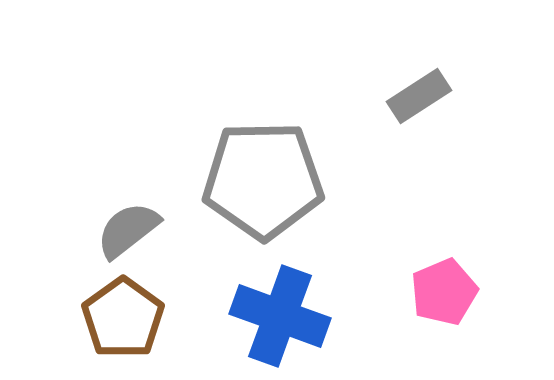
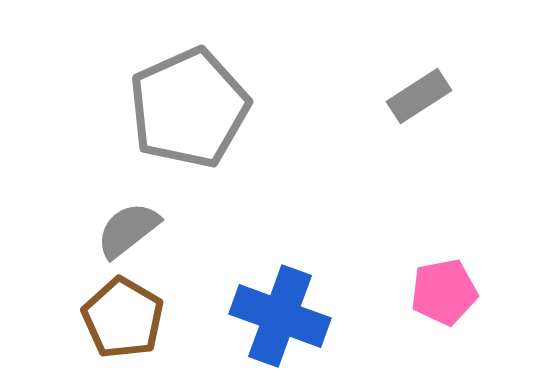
gray pentagon: moved 74 px left, 72 px up; rotated 23 degrees counterclockwise
pink pentagon: rotated 12 degrees clockwise
brown pentagon: rotated 6 degrees counterclockwise
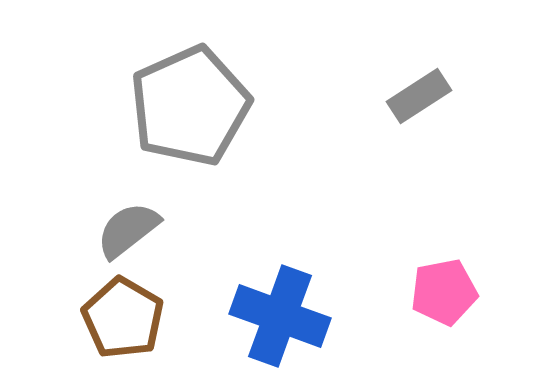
gray pentagon: moved 1 px right, 2 px up
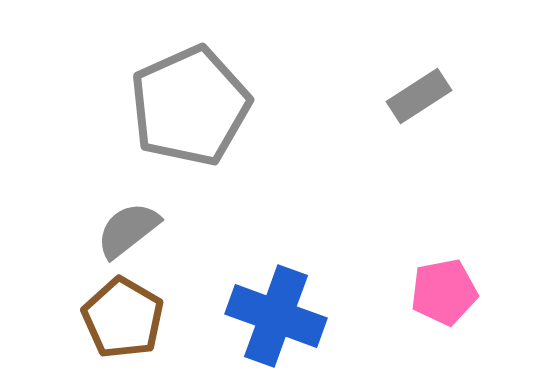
blue cross: moved 4 px left
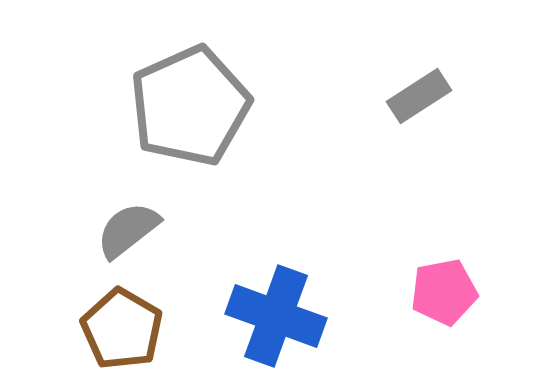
brown pentagon: moved 1 px left, 11 px down
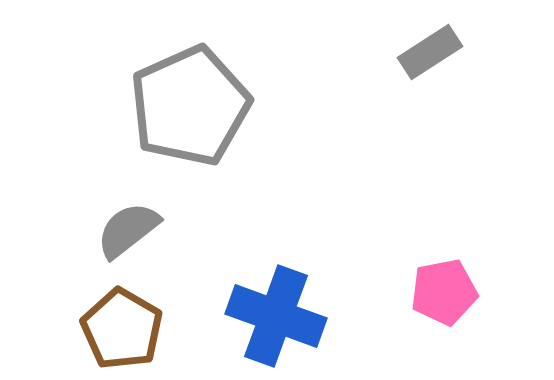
gray rectangle: moved 11 px right, 44 px up
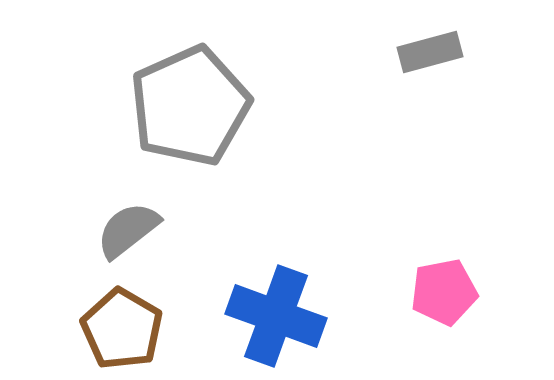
gray rectangle: rotated 18 degrees clockwise
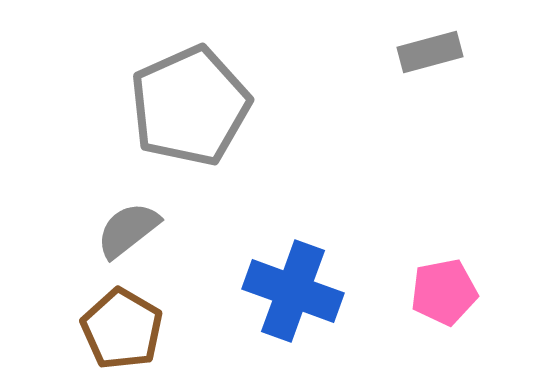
blue cross: moved 17 px right, 25 px up
